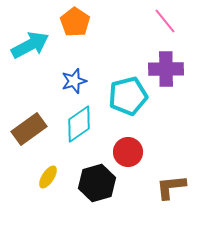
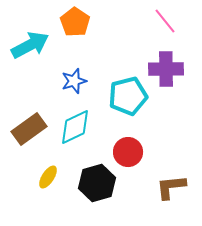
cyan diamond: moved 4 px left, 3 px down; rotated 9 degrees clockwise
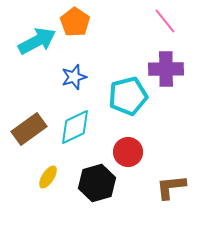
cyan arrow: moved 7 px right, 4 px up
blue star: moved 4 px up
